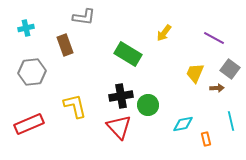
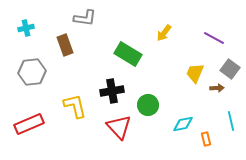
gray L-shape: moved 1 px right, 1 px down
black cross: moved 9 px left, 5 px up
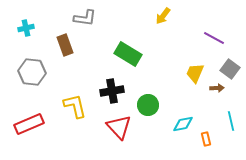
yellow arrow: moved 1 px left, 17 px up
gray hexagon: rotated 12 degrees clockwise
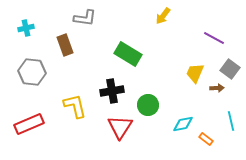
red triangle: moved 1 px right; rotated 16 degrees clockwise
orange rectangle: rotated 40 degrees counterclockwise
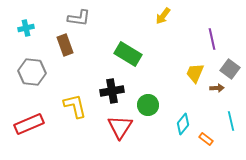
gray L-shape: moved 6 px left
purple line: moved 2 px left, 1 px down; rotated 50 degrees clockwise
cyan diamond: rotated 40 degrees counterclockwise
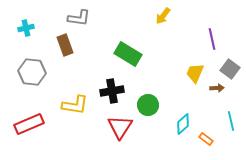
yellow L-shape: moved 1 px up; rotated 112 degrees clockwise
cyan diamond: rotated 10 degrees clockwise
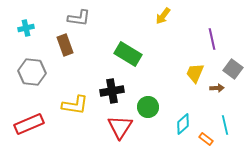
gray square: moved 3 px right
green circle: moved 2 px down
cyan line: moved 6 px left, 4 px down
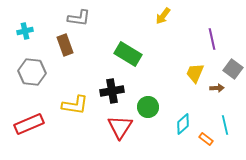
cyan cross: moved 1 px left, 3 px down
